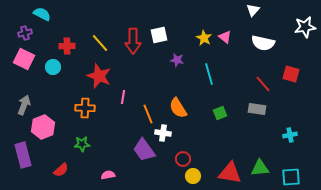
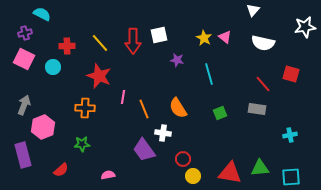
orange line: moved 4 px left, 5 px up
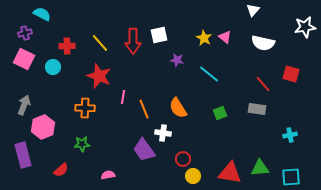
cyan line: rotated 35 degrees counterclockwise
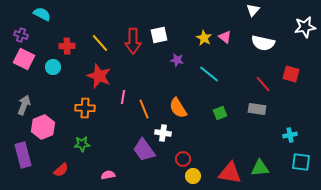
purple cross: moved 4 px left, 2 px down; rotated 32 degrees clockwise
cyan square: moved 10 px right, 15 px up; rotated 12 degrees clockwise
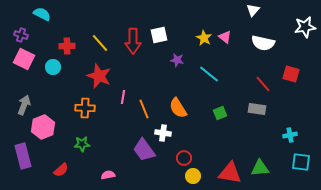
purple rectangle: moved 1 px down
red circle: moved 1 px right, 1 px up
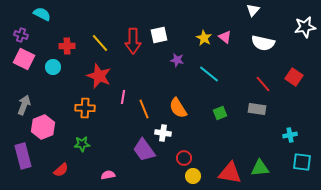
red square: moved 3 px right, 3 px down; rotated 18 degrees clockwise
cyan square: moved 1 px right
